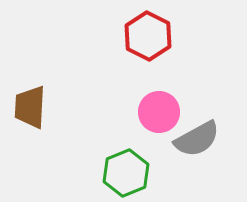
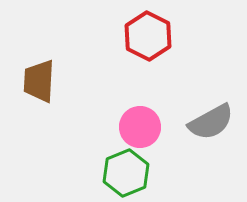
brown trapezoid: moved 9 px right, 26 px up
pink circle: moved 19 px left, 15 px down
gray semicircle: moved 14 px right, 17 px up
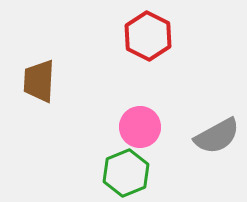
gray semicircle: moved 6 px right, 14 px down
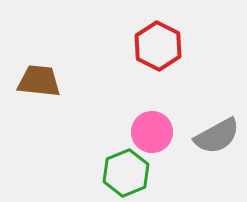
red hexagon: moved 10 px right, 10 px down
brown trapezoid: rotated 93 degrees clockwise
pink circle: moved 12 px right, 5 px down
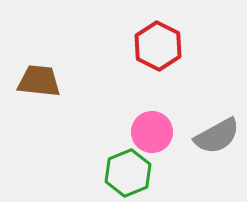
green hexagon: moved 2 px right
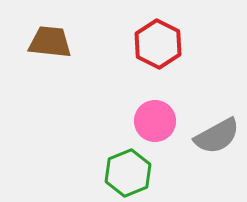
red hexagon: moved 2 px up
brown trapezoid: moved 11 px right, 39 px up
pink circle: moved 3 px right, 11 px up
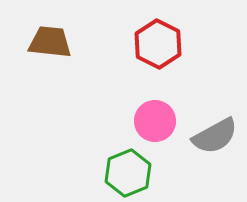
gray semicircle: moved 2 px left
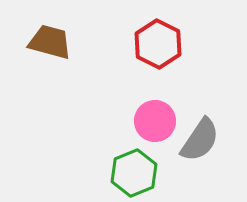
brown trapezoid: rotated 9 degrees clockwise
gray semicircle: moved 15 px left, 4 px down; rotated 27 degrees counterclockwise
green hexagon: moved 6 px right
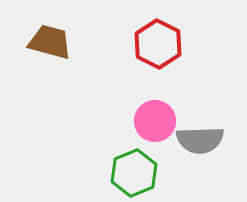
gray semicircle: rotated 54 degrees clockwise
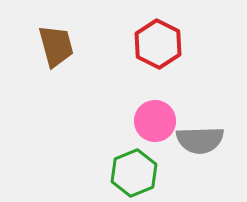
brown trapezoid: moved 6 px right, 4 px down; rotated 60 degrees clockwise
